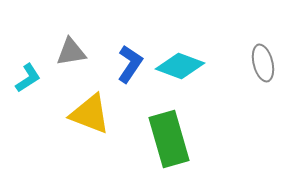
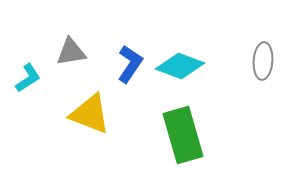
gray ellipse: moved 2 px up; rotated 18 degrees clockwise
green rectangle: moved 14 px right, 4 px up
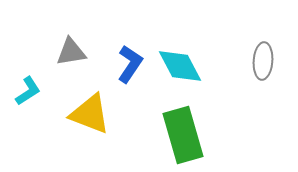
cyan diamond: rotated 42 degrees clockwise
cyan L-shape: moved 13 px down
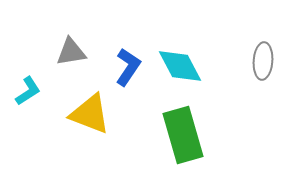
blue L-shape: moved 2 px left, 3 px down
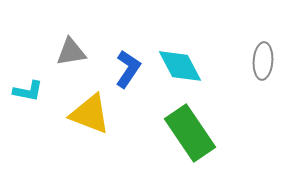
blue L-shape: moved 2 px down
cyan L-shape: rotated 44 degrees clockwise
green rectangle: moved 7 px right, 2 px up; rotated 18 degrees counterclockwise
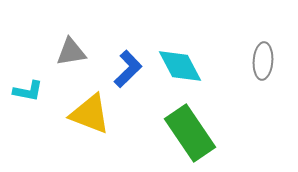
blue L-shape: rotated 12 degrees clockwise
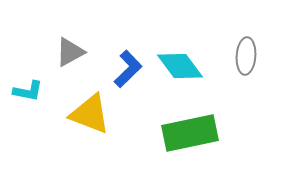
gray triangle: moved 1 px left; rotated 20 degrees counterclockwise
gray ellipse: moved 17 px left, 5 px up
cyan diamond: rotated 9 degrees counterclockwise
green rectangle: rotated 68 degrees counterclockwise
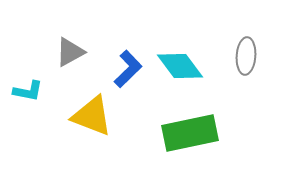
yellow triangle: moved 2 px right, 2 px down
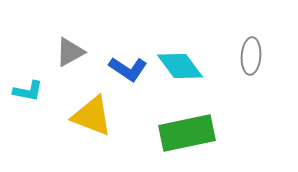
gray ellipse: moved 5 px right
blue L-shape: rotated 78 degrees clockwise
green rectangle: moved 3 px left
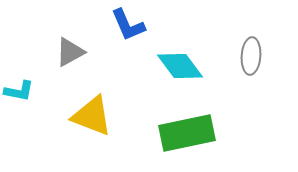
blue L-shape: moved 44 px up; rotated 33 degrees clockwise
cyan L-shape: moved 9 px left
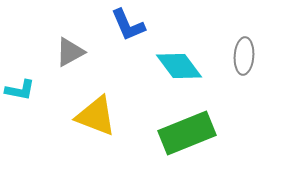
gray ellipse: moved 7 px left
cyan diamond: moved 1 px left
cyan L-shape: moved 1 px right, 1 px up
yellow triangle: moved 4 px right
green rectangle: rotated 10 degrees counterclockwise
